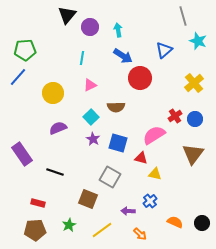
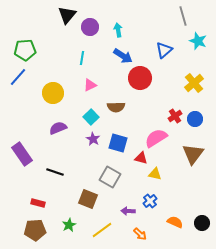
pink semicircle: moved 2 px right, 3 px down
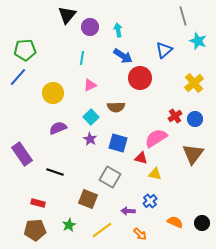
purple star: moved 3 px left
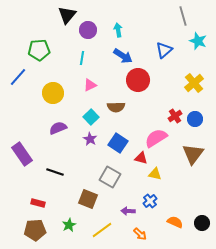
purple circle: moved 2 px left, 3 px down
green pentagon: moved 14 px right
red circle: moved 2 px left, 2 px down
blue square: rotated 18 degrees clockwise
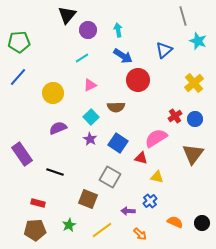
green pentagon: moved 20 px left, 8 px up
cyan line: rotated 48 degrees clockwise
yellow triangle: moved 2 px right, 3 px down
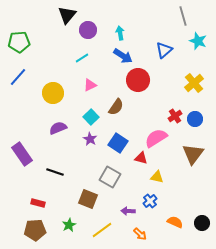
cyan arrow: moved 2 px right, 3 px down
brown semicircle: rotated 54 degrees counterclockwise
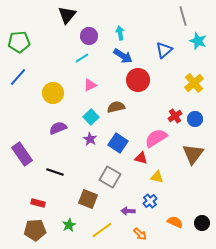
purple circle: moved 1 px right, 6 px down
brown semicircle: rotated 138 degrees counterclockwise
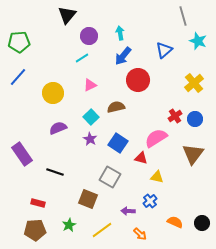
blue arrow: rotated 96 degrees clockwise
